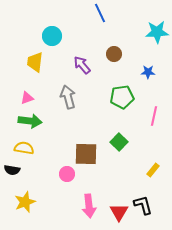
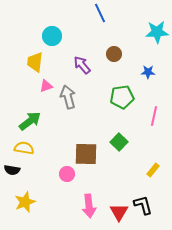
pink triangle: moved 19 px right, 12 px up
green arrow: rotated 45 degrees counterclockwise
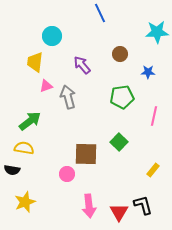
brown circle: moved 6 px right
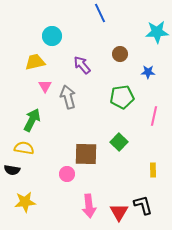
yellow trapezoid: rotated 70 degrees clockwise
pink triangle: moved 1 px left; rotated 40 degrees counterclockwise
green arrow: moved 2 px right, 1 px up; rotated 25 degrees counterclockwise
yellow rectangle: rotated 40 degrees counterclockwise
yellow star: rotated 15 degrees clockwise
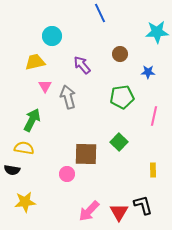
pink arrow: moved 5 px down; rotated 50 degrees clockwise
